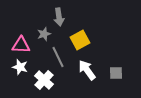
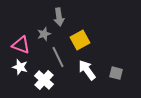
pink triangle: rotated 18 degrees clockwise
gray square: rotated 16 degrees clockwise
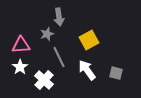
gray star: moved 3 px right
yellow square: moved 9 px right
pink triangle: rotated 24 degrees counterclockwise
gray line: moved 1 px right
white star: rotated 21 degrees clockwise
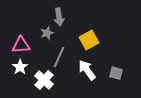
gray star: moved 1 px up
gray line: rotated 50 degrees clockwise
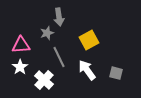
gray line: rotated 50 degrees counterclockwise
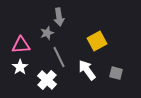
yellow square: moved 8 px right, 1 px down
white cross: moved 3 px right
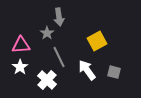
gray star: rotated 16 degrees counterclockwise
gray square: moved 2 px left, 1 px up
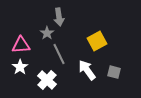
gray line: moved 3 px up
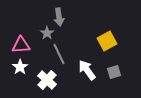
yellow square: moved 10 px right
gray square: rotated 32 degrees counterclockwise
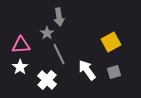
yellow square: moved 4 px right, 1 px down
